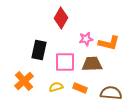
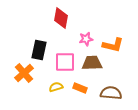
red diamond: rotated 20 degrees counterclockwise
orange L-shape: moved 4 px right, 2 px down
brown trapezoid: moved 1 px up
orange cross: moved 8 px up
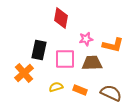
pink square: moved 3 px up
orange rectangle: moved 2 px down
brown semicircle: rotated 20 degrees clockwise
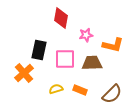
pink star: moved 4 px up
yellow semicircle: moved 2 px down
brown semicircle: moved 1 px right, 1 px down; rotated 110 degrees clockwise
